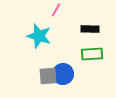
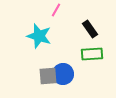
black rectangle: rotated 54 degrees clockwise
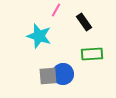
black rectangle: moved 6 px left, 7 px up
